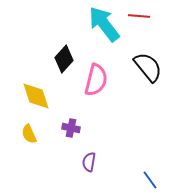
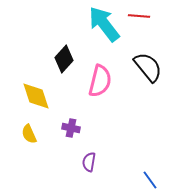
pink semicircle: moved 4 px right, 1 px down
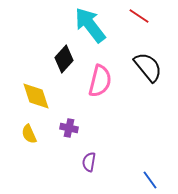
red line: rotated 30 degrees clockwise
cyan arrow: moved 14 px left, 1 px down
purple cross: moved 2 px left
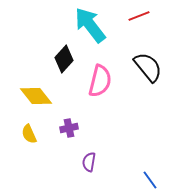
red line: rotated 55 degrees counterclockwise
yellow diamond: rotated 20 degrees counterclockwise
purple cross: rotated 24 degrees counterclockwise
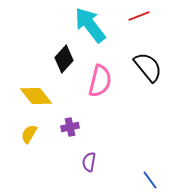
purple cross: moved 1 px right, 1 px up
yellow semicircle: rotated 54 degrees clockwise
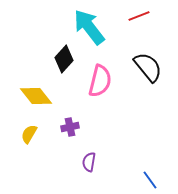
cyan arrow: moved 1 px left, 2 px down
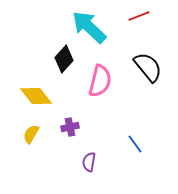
cyan arrow: rotated 9 degrees counterclockwise
yellow semicircle: moved 2 px right
blue line: moved 15 px left, 36 px up
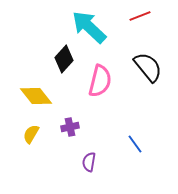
red line: moved 1 px right
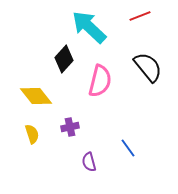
yellow semicircle: moved 1 px right; rotated 132 degrees clockwise
blue line: moved 7 px left, 4 px down
purple semicircle: rotated 24 degrees counterclockwise
